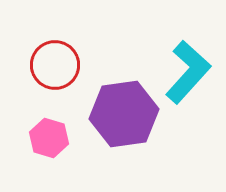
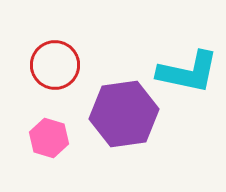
cyan L-shape: rotated 60 degrees clockwise
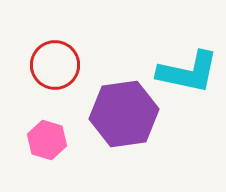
pink hexagon: moved 2 px left, 2 px down
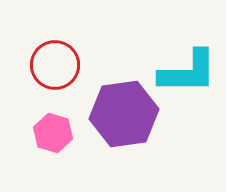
cyan L-shape: rotated 12 degrees counterclockwise
pink hexagon: moved 6 px right, 7 px up
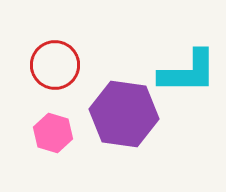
purple hexagon: rotated 16 degrees clockwise
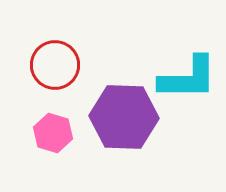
cyan L-shape: moved 6 px down
purple hexagon: moved 3 px down; rotated 6 degrees counterclockwise
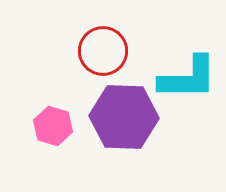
red circle: moved 48 px right, 14 px up
pink hexagon: moved 7 px up
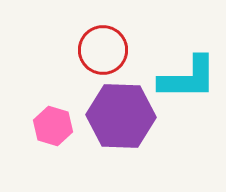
red circle: moved 1 px up
purple hexagon: moved 3 px left, 1 px up
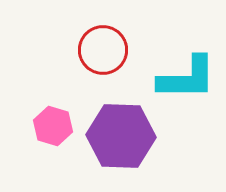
cyan L-shape: moved 1 px left
purple hexagon: moved 20 px down
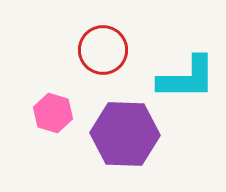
pink hexagon: moved 13 px up
purple hexagon: moved 4 px right, 2 px up
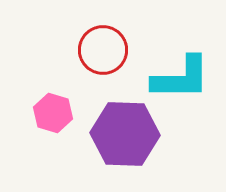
cyan L-shape: moved 6 px left
